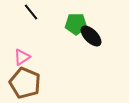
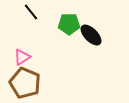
green pentagon: moved 7 px left
black ellipse: moved 1 px up
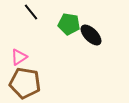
green pentagon: rotated 10 degrees clockwise
pink triangle: moved 3 px left
brown pentagon: rotated 12 degrees counterclockwise
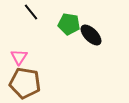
pink triangle: rotated 24 degrees counterclockwise
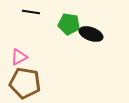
black line: rotated 42 degrees counterclockwise
black ellipse: moved 1 px up; rotated 25 degrees counterclockwise
pink triangle: rotated 30 degrees clockwise
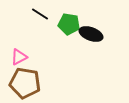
black line: moved 9 px right, 2 px down; rotated 24 degrees clockwise
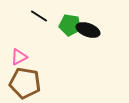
black line: moved 1 px left, 2 px down
green pentagon: moved 1 px right, 1 px down
black ellipse: moved 3 px left, 4 px up
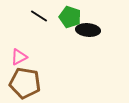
green pentagon: moved 8 px up; rotated 10 degrees clockwise
black ellipse: rotated 15 degrees counterclockwise
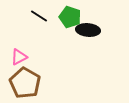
brown pentagon: rotated 20 degrees clockwise
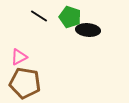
brown pentagon: rotated 20 degrees counterclockwise
